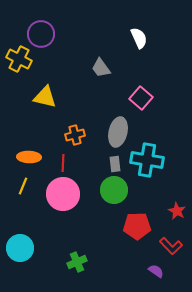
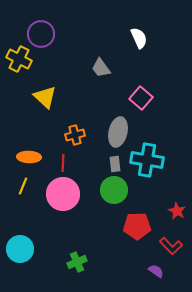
yellow triangle: rotated 30 degrees clockwise
cyan circle: moved 1 px down
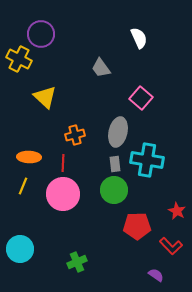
purple semicircle: moved 4 px down
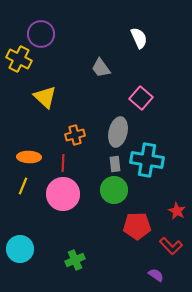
green cross: moved 2 px left, 2 px up
